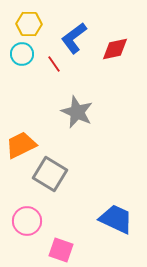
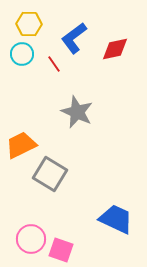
pink circle: moved 4 px right, 18 px down
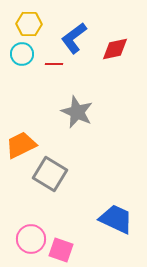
red line: rotated 54 degrees counterclockwise
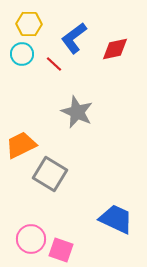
red line: rotated 42 degrees clockwise
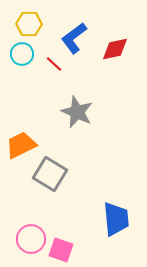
blue trapezoid: rotated 60 degrees clockwise
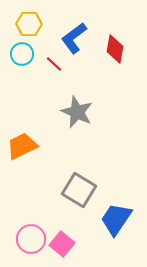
red diamond: rotated 68 degrees counterclockwise
orange trapezoid: moved 1 px right, 1 px down
gray square: moved 29 px right, 16 px down
blue trapezoid: rotated 141 degrees counterclockwise
pink square: moved 1 px right, 6 px up; rotated 20 degrees clockwise
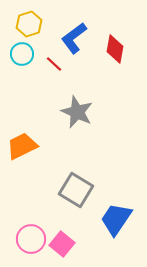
yellow hexagon: rotated 20 degrees counterclockwise
gray square: moved 3 px left
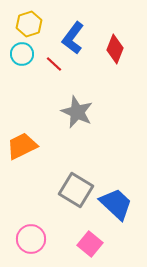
blue L-shape: moved 1 px left; rotated 16 degrees counterclockwise
red diamond: rotated 12 degrees clockwise
blue trapezoid: moved 15 px up; rotated 99 degrees clockwise
pink square: moved 28 px right
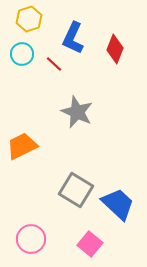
yellow hexagon: moved 5 px up
blue L-shape: rotated 12 degrees counterclockwise
blue trapezoid: moved 2 px right
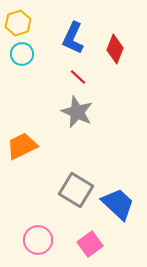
yellow hexagon: moved 11 px left, 4 px down
red line: moved 24 px right, 13 px down
pink circle: moved 7 px right, 1 px down
pink square: rotated 15 degrees clockwise
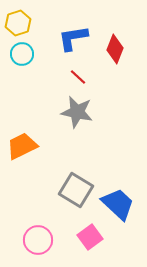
blue L-shape: rotated 56 degrees clockwise
gray star: rotated 12 degrees counterclockwise
pink square: moved 7 px up
